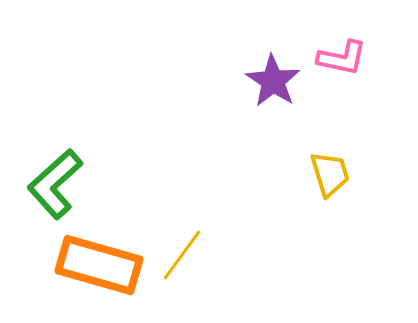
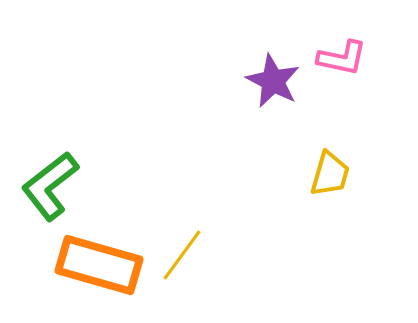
purple star: rotated 6 degrees counterclockwise
yellow trapezoid: rotated 33 degrees clockwise
green L-shape: moved 5 px left, 2 px down; rotated 4 degrees clockwise
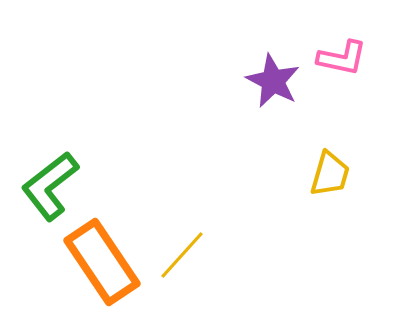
yellow line: rotated 6 degrees clockwise
orange rectangle: moved 3 px right, 3 px up; rotated 40 degrees clockwise
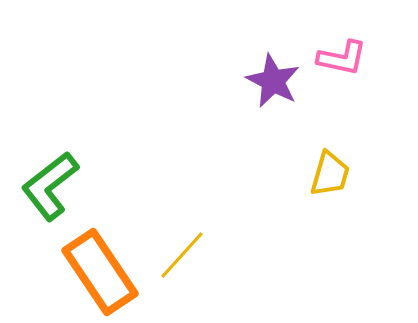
orange rectangle: moved 2 px left, 10 px down
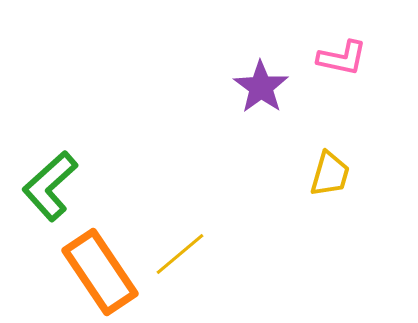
purple star: moved 12 px left, 6 px down; rotated 8 degrees clockwise
green L-shape: rotated 4 degrees counterclockwise
yellow line: moved 2 px left, 1 px up; rotated 8 degrees clockwise
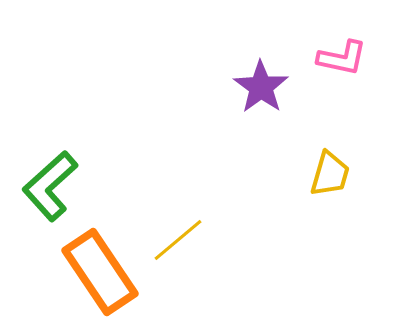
yellow line: moved 2 px left, 14 px up
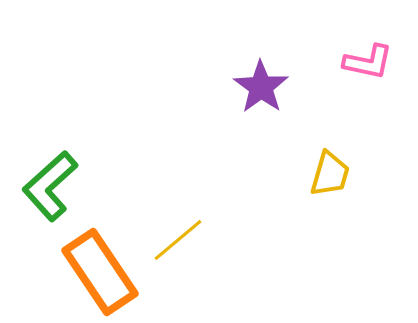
pink L-shape: moved 26 px right, 4 px down
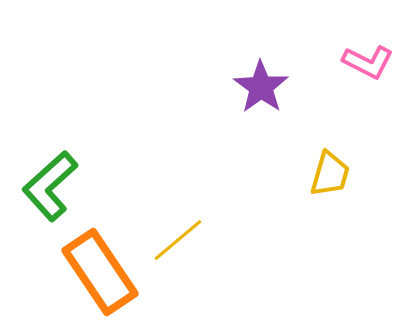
pink L-shape: rotated 15 degrees clockwise
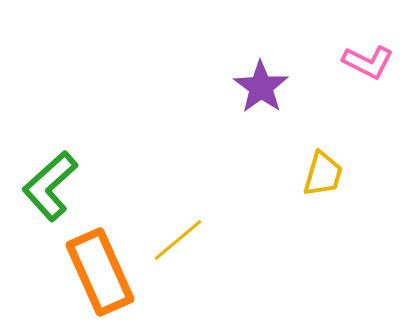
yellow trapezoid: moved 7 px left
orange rectangle: rotated 10 degrees clockwise
